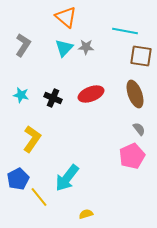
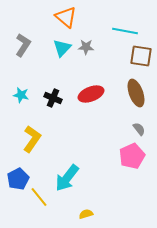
cyan triangle: moved 2 px left
brown ellipse: moved 1 px right, 1 px up
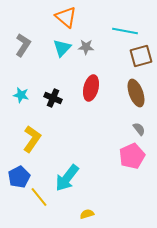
brown square: rotated 25 degrees counterclockwise
red ellipse: moved 6 px up; rotated 55 degrees counterclockwise
blue pentagon: moved 1 px right, 2 px up
yellow semicircle: moved 1 px right
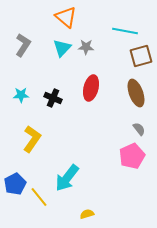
cyan star: rotated 14 degrees counterclockwise
blue pentagon: moved 4 px left, 7 px down
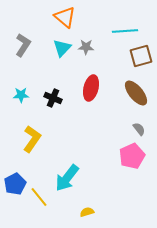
orange triangle: moved 1 px left
cyan line: rotated 15 degrees counterclockwise
brown ellipse: rotated 20 degrees counterclockwise
yellow semicircle: moved 2 px up
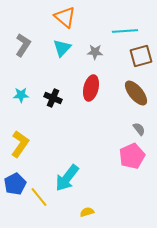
gray star: moved 9 px right, 5 px down
yellow L-shape: moved 12 px left, 5 px down
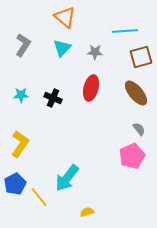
brown square: moved 1 px down
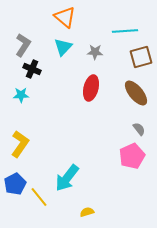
cyan triangle: moved 1 px right, 1 px up
black cross: moved 21 px left, 29 px up
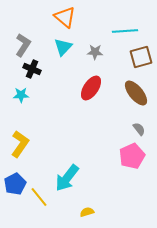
red ellipse: rotated 20 degrees clockwise
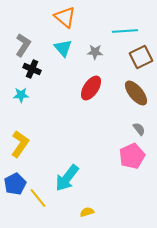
cyan triangle: moved 1 px down; rotated 24 degrees counterclockwise
brown square: rotated 10 degrees counterclockwise
yellow line: moved 1 px left, 1 px down
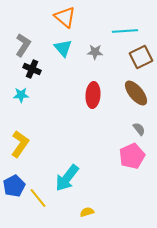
red ellipse: moved 2 px right, 7 px down; rotated 30 degrees counterclockwise
blue pentagon: moved 1 px left, 2 px down
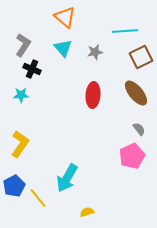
gray star: rotated 14 degrees counterclockwise
cyan arrow: rotated 8 degrees counterclockwise
